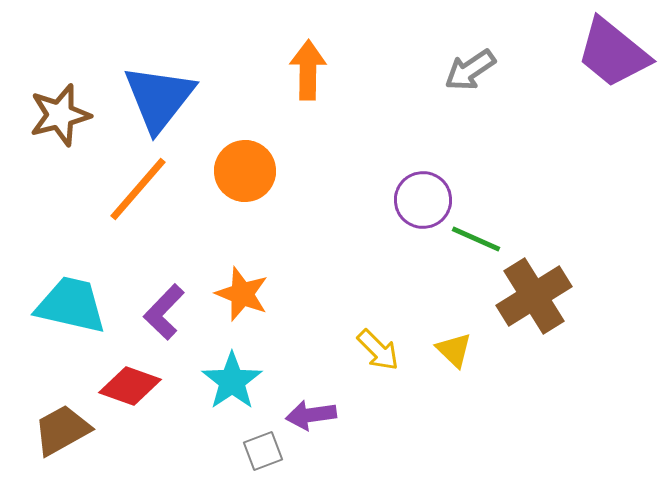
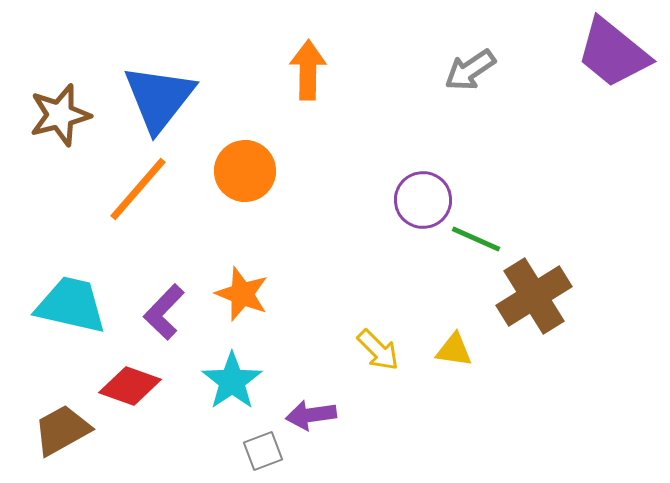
yellow triangle: rotated 36 degrees counterclockwise
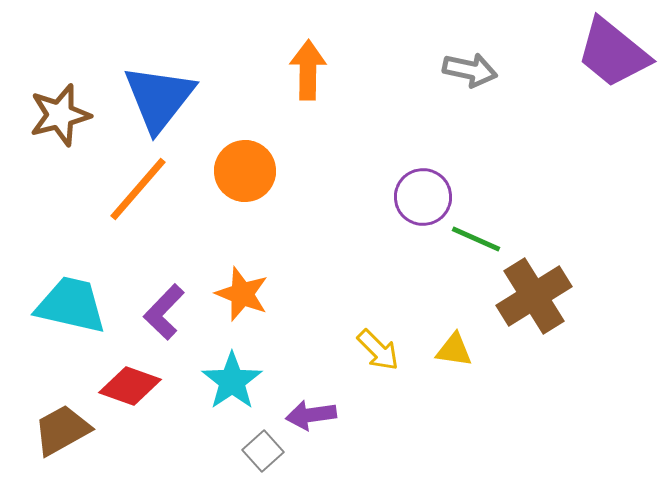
gray arrow: rotated 134 degrees counterclockwise
purple circle: moved 3 px up
gray square: rotated 21 degrees counterclockwise
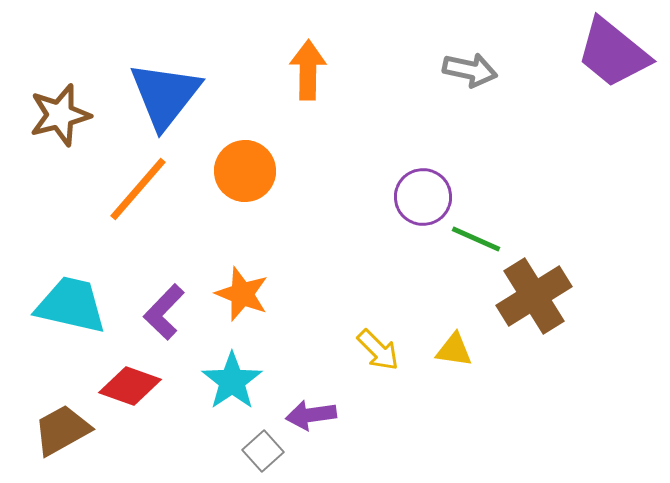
blue triangle: moved 6 px right, 3 px up
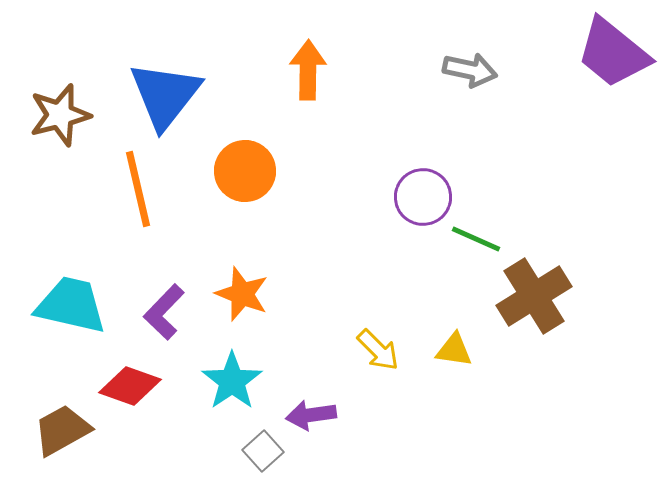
orange line: rotated 54 degrees counterclockwise
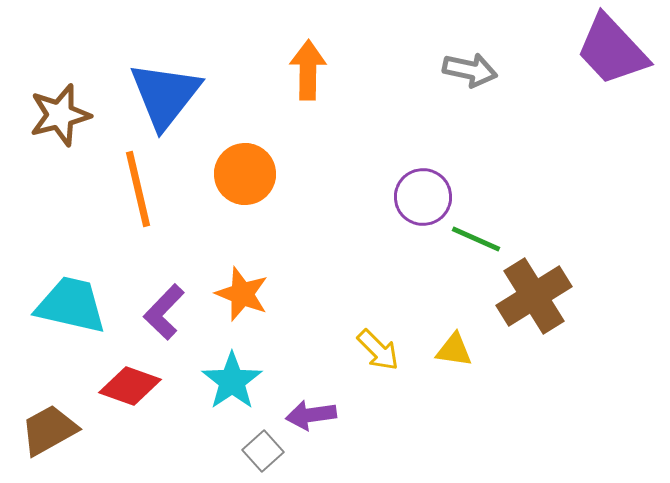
purple trapezoid: moved 1 px left, 3 px up; rotated 8 degrees clockwise
orange circle: moved 3 px down
brown trapezoid: moved 13 px left
